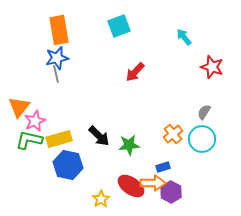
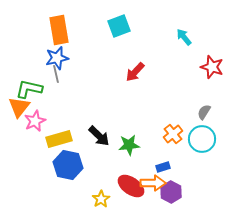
green L-shape: moved 51 px up
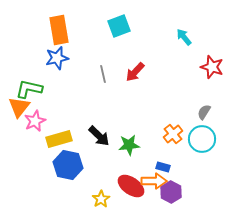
gray line: moved 47 px right
blue rectangle: rotated 32 degrees clockwise
orange arrow: moved 1 px right, 2 px up
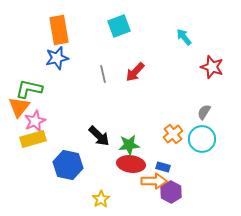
yellow rectangle: moved 26 px left
red ellipse: moved 22 px up; rotated 28 degrees counterclockwise
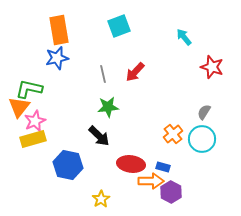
green star: moved 21 px left, 38 px up
orange arrow: moved 3 px left
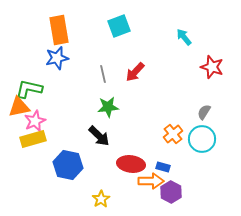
orange triangle: rotated 40 degrees clockwise
